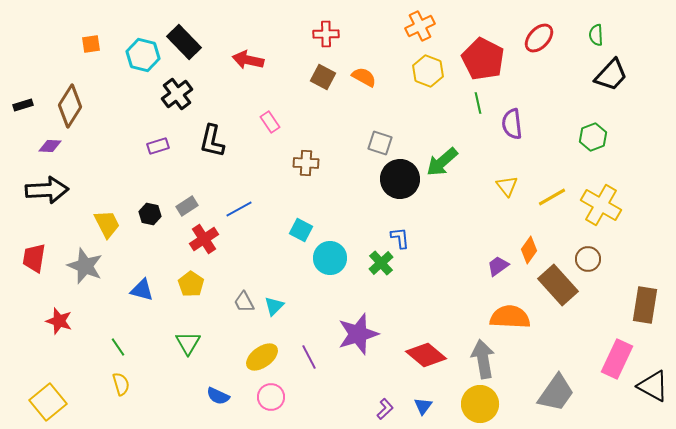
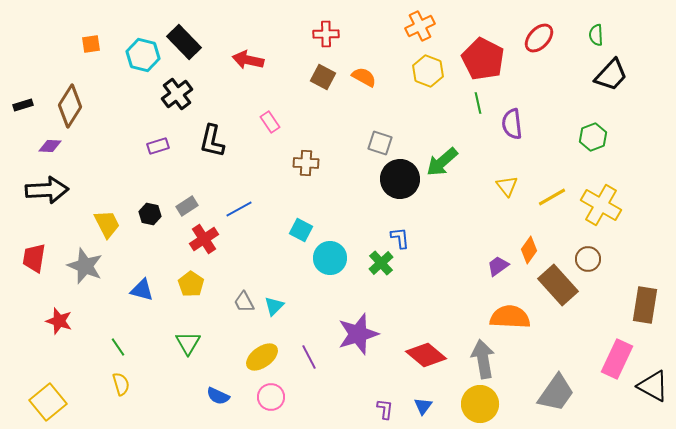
purple L-shape at (385, 409): rotated 40 degrees counterclockwise
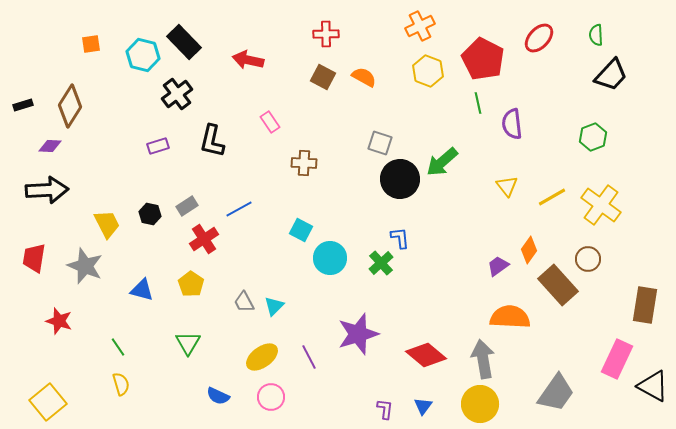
brown cross at (306, 163): moved 2 px left
yellow cross at (601, 205): rotated 6 degrees clockwise
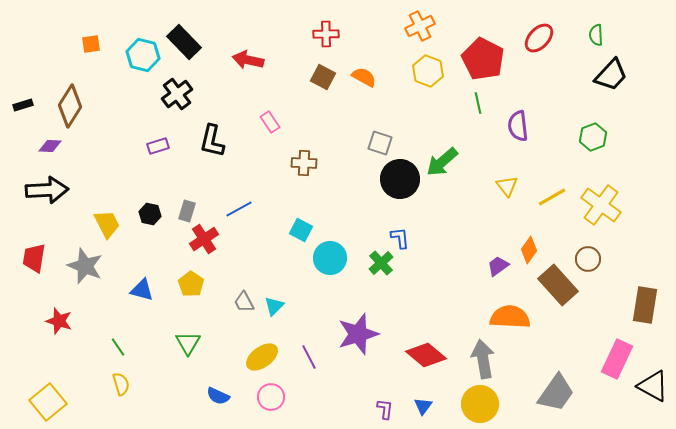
purple semicircle at (512, 124): moved 6 px right, 2 px down
gray rectangle at (187, 206): moved 5 px down; rotated 40 degrees counterclockwise
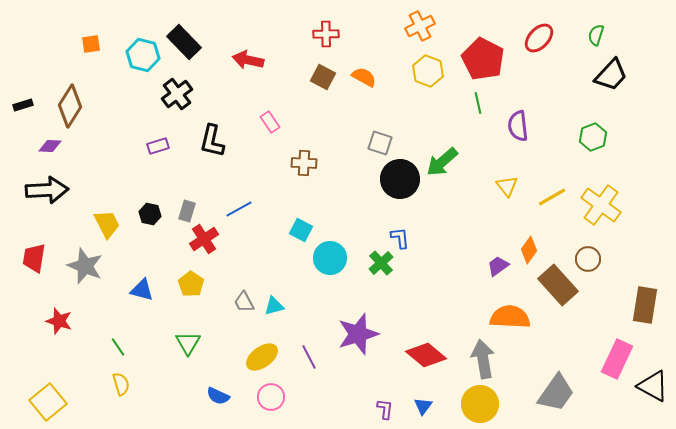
green semicircle at (596, 35): rotated 20 degrees clockwise
cyan triangle at (274, 306): rotated 30 degrees clockwise
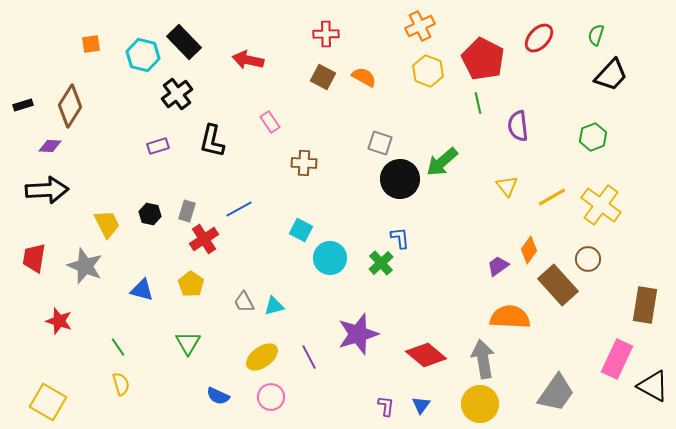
yellow square at (48, 402): rotated 21 degrees counterclockwise
blue triangle at (423, 406): moved 2 px left, 1 px up
purple L-shape at (385, 409): moved 1 px right, 3 px up
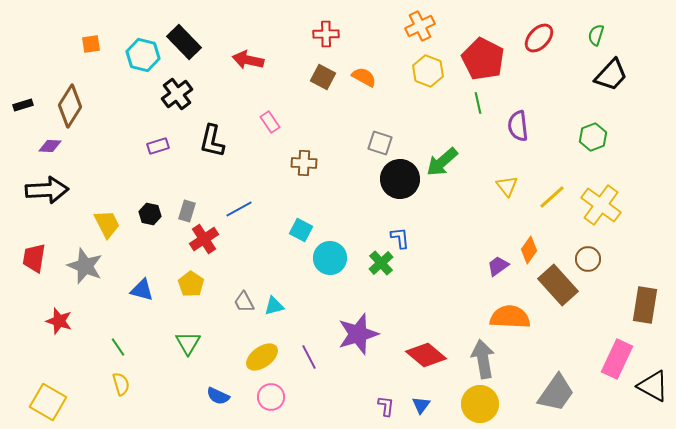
yellow line at (552, 197): rotated 12 degrees counterclockwise
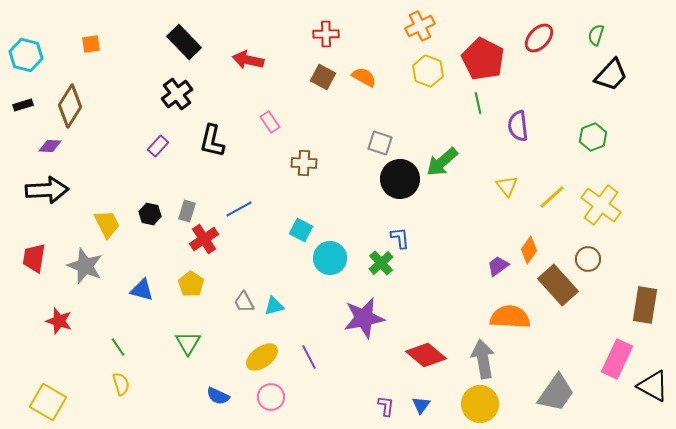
cyan hexagon at (143, 55): moved 117 px left
purple rectangle at (158, 146): rotated 30 degrees counterclockwise
purple star at (358, 334): moved 6 px right, 16 px up; rotated 6 degrees clockwise
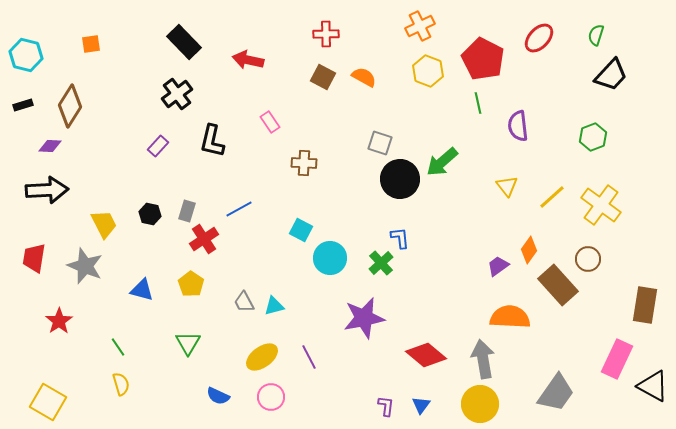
yellow trapezoid at (107, 224): moved 3 px left
red star at (59, 321): rotated 20 degrees clockwise
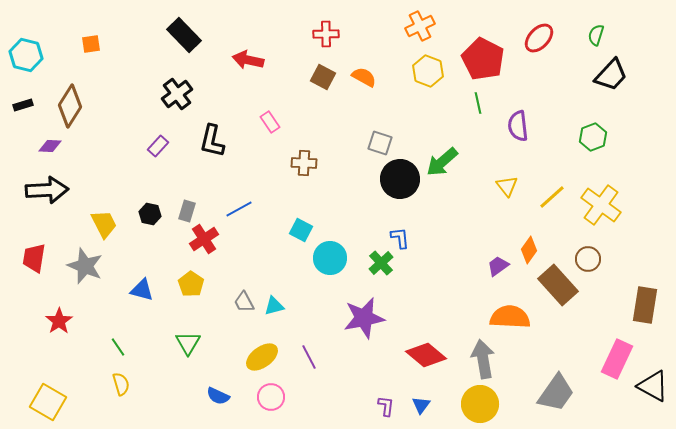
black rectangle at (184, 42): moved 7 px up
